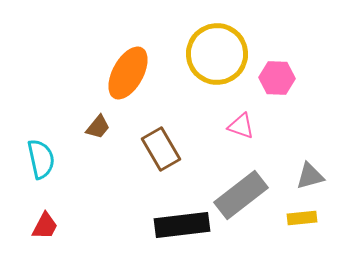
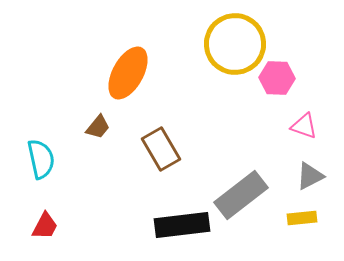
yellow circle: moved 18 px right, 10 px up
pink triangle: moved 63 px right
gray triangle: rotated 12 degrees counterclockwise
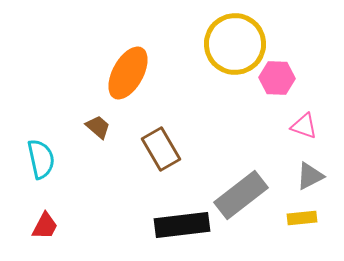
brown trapezoid: rotated 88 degrees counterclockwise
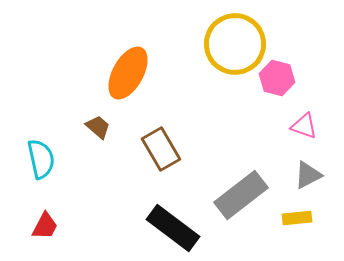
pink hexagon: rotated 12 degrees clockwise
gray triangle: moved 2 px left, 1 px up
yellow rectangle: moved 5 px left
black rectangle: moved 9 px left, 3 px down; rotated 44 degrees clockwise
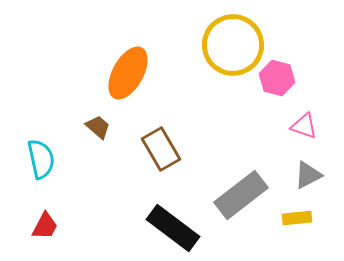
yellow circle: moved 2 px left, 1 px down
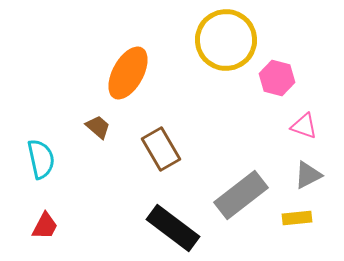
yellow circle: moved 7 px left, 5 px up
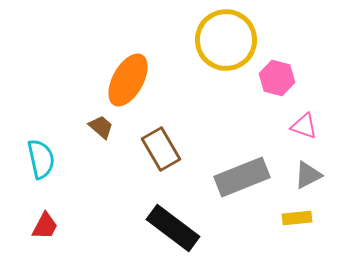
orange ellipse: moved 7 px down
brown trapezoid: moved 3 px right
gray rectangle: moved 1 px right, 18 px up; rotated 16 degrees clockwise
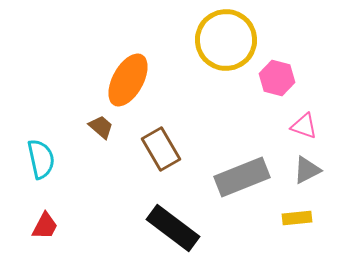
gray triangle: moved 1 px left, 5 px up
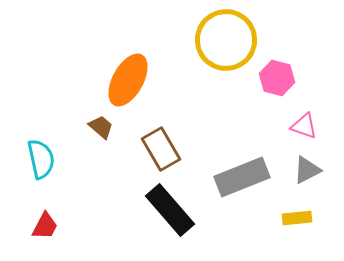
black rectangle: moved 3 px left, 18 px up; rotated 12 degrees clockwise
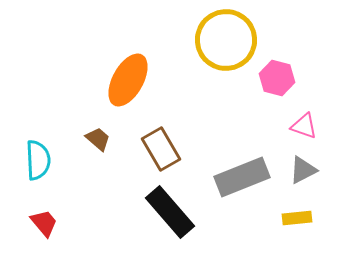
brown trapezoid: moved 3 px left, 12 px down
cyan semicircle: moved 3 px left, 1 px down; rotated 9 degrees clockwise
gray triangle: moved 4 px left
black rectangle: moved 2 px down
red trapezoid: moved 1 px left, 3 px up; rotated 68 degrees counterclockwise
